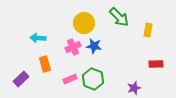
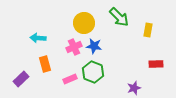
pink cross: moved 1 px right
green hexagon: moved 7 px up
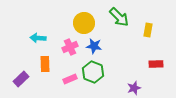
pink cross: moved 4 px left
orange rectangle: rotated 14 degrees clockwise
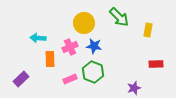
orange rectangle: moved 5 px right, 5 px up
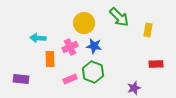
purple rectangle: rotated 49 degrees clockwise
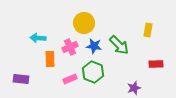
green arrow: moved 28 px down
